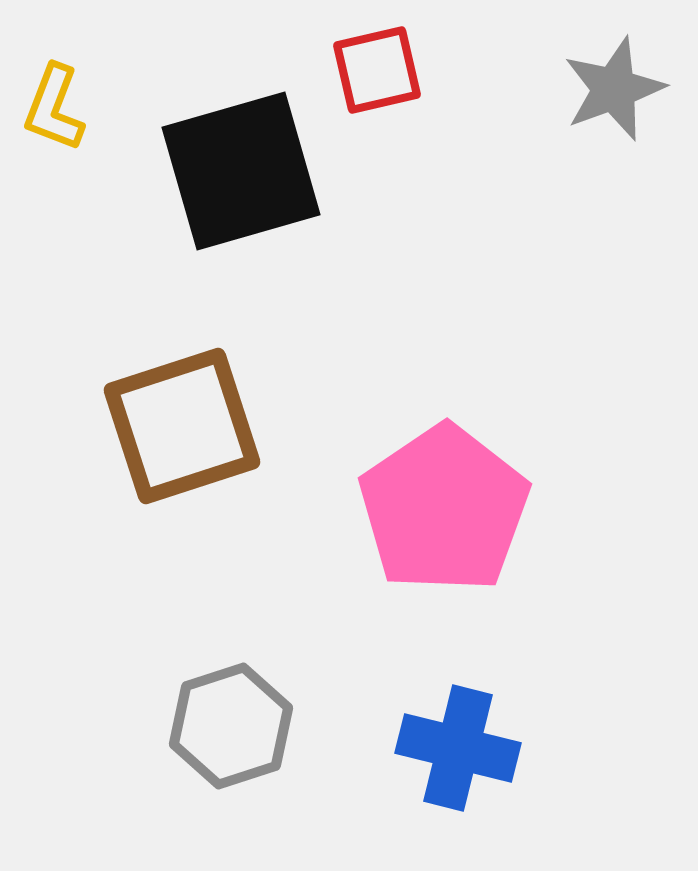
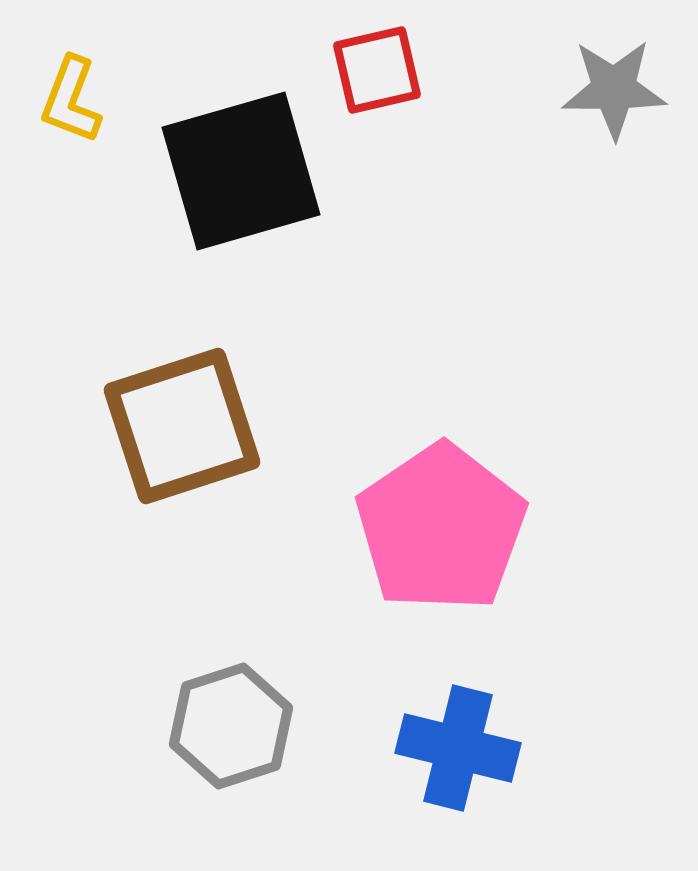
gray star: rotated 20 degrees clockwise
yellow L-shape: moved 17 px right, 8 px up
pink pentagon: moved 3 px left, 19 px down
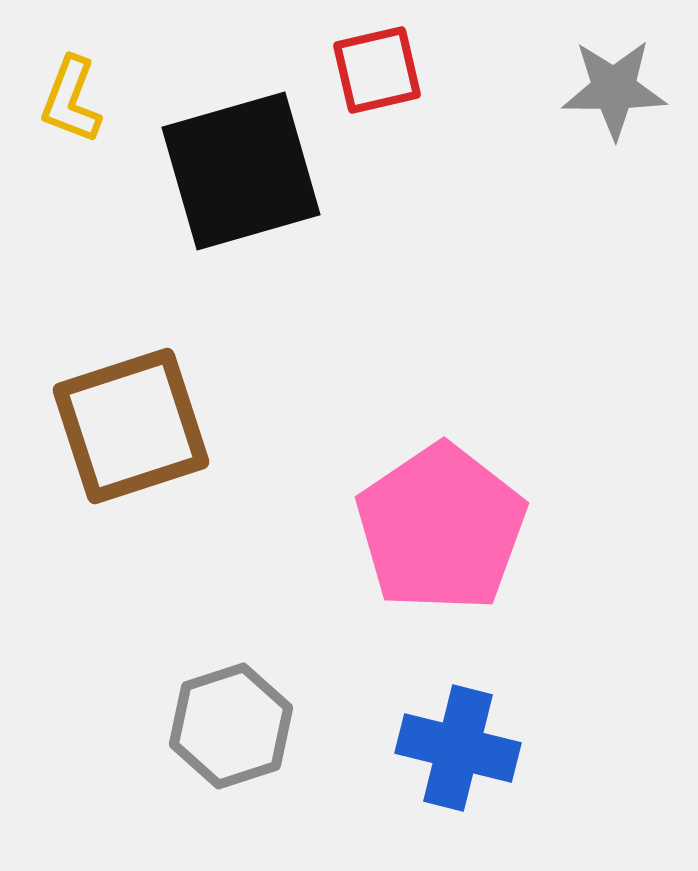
brown square: moved 51 px left
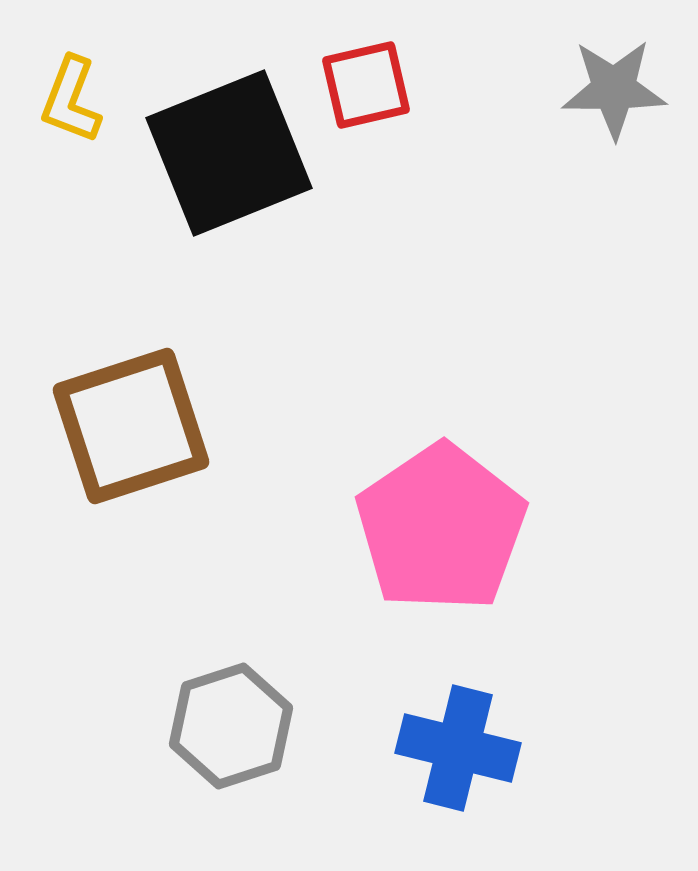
red square: moved 11 px left, 15 px down
black square: moved 12 px left, 18 px up; rotated 6 degrees counterclockwise
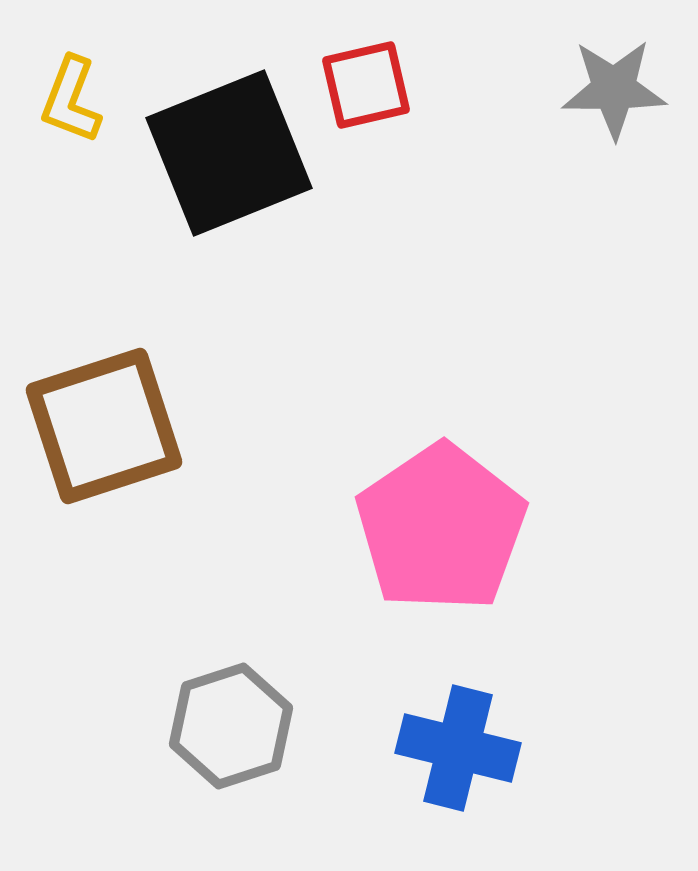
brown square: moved 27 px left
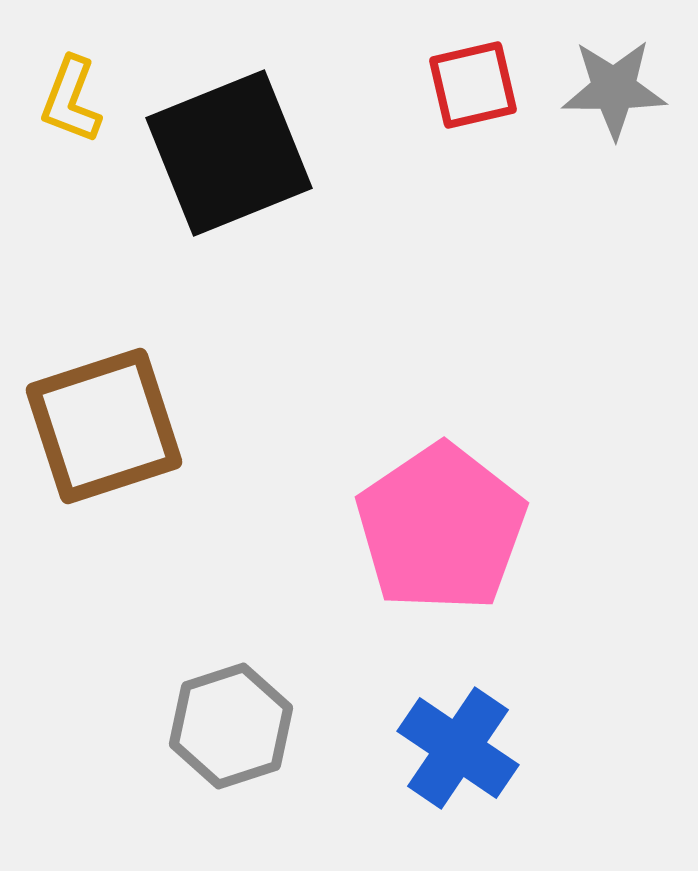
red square: moved 107 px right
blue cross: rotated 20 degrees clockwise
